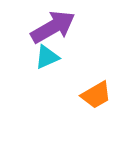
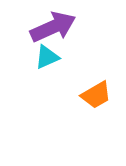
purple arrow: rotated 6 degrees clockwise
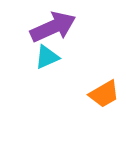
orange trapezoid: moved 8 px right, 1 px up
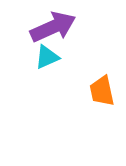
orange trapezoid: moved 2 px left, 3 px up; rotated 108 degrees clockwise
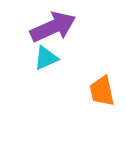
cyan triangle: moved 1 px left, 1 px down
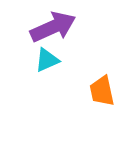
cyan triangle: moved 1 px right, 2 px down
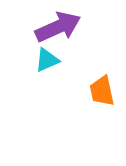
purple arrow: moved 5 px right
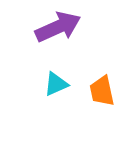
cyan triangle: moved 9 px right, 24 px down
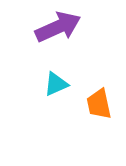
orange trapezoid: moved 3 px left, 13 px down
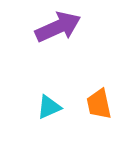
cyan triangle: moved 7 px left, 23 px down
